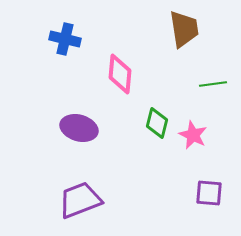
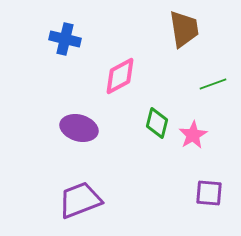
pink diamond: moved 2 px down; rotated 57 degrees clockwise
green line: rotated 12 degrees counterclockwise
pink star: rotated 16 degrees clockwise
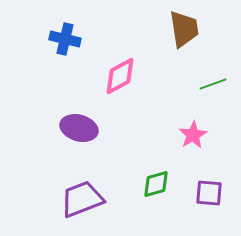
green diamond: moved 1 px left, 61 px down; rotated 60 degrees clockwise
purple trapezoid: moved 2 px right, 1 px up
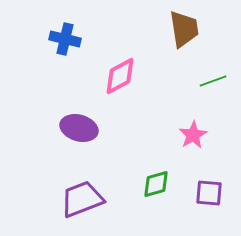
green line: moved 3 px up
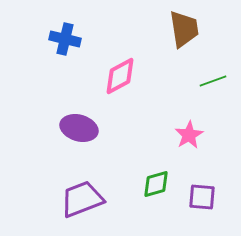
pink star: moved 4 px left
purple square: moved 7 px left, 4 px down
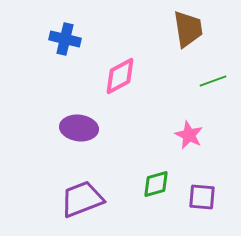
brown trapezoid: moved 4 px right
purple ellipse: rotated 9 degrees counterclockwise
pink star: rotated 16 degrees counterclockwise
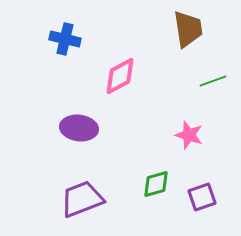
pink star: rotated 8 degrees counterclockwise
purple square: rotated 24 degrees counterclockwise
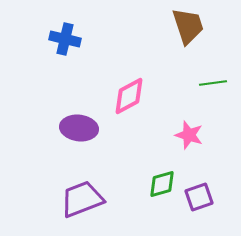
brown trapezoid: moved 3 px up; rotated 9 degrees counterclockwise
pink diamond: moved 9 px right, 20 px down
green line: moved 2 px down; rotated 12 degrees clockwise
green diamond: moved 6 px right
purple square: moved 3 px left
